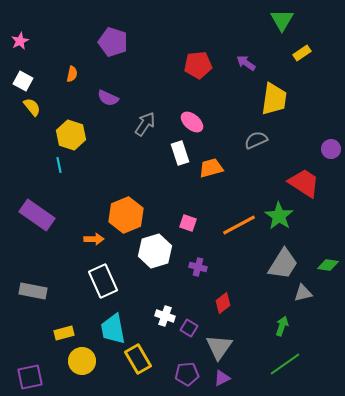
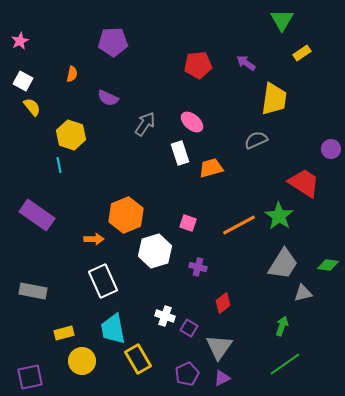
purple pentagon at (113, 42): rotated 20 degrees counterclockwise
purple pentagon at (187, 374): rotated 20 degrees counterclockwise
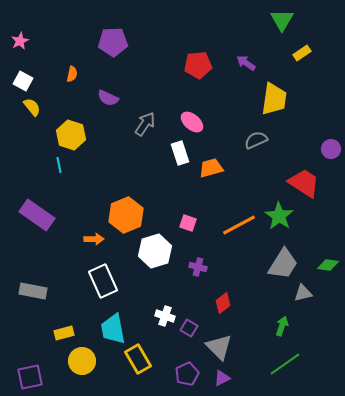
gray triangle at (219, 347): rotated 20 degrees counterclockwise
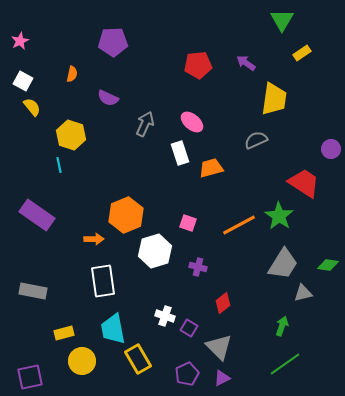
gray arrow at (145, 124): rotated 10 degrees counterclockwise
white rectangle at (103, 281): rotated 16 degrees clockwise
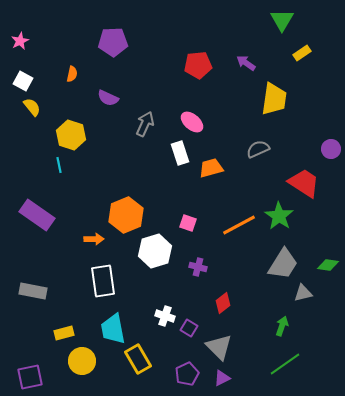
gray semicircle at (256, 140): moved 2 px right, 9 px down
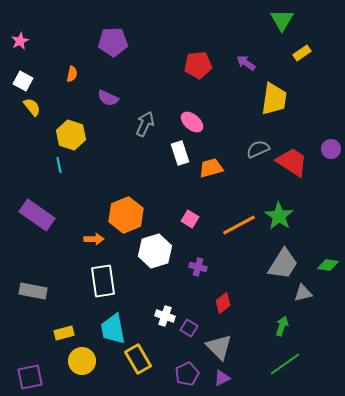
red trapezoid at (304, 183): moved 12 px left, 21 px up
pink square at (188, 223): moved 2 px right, 4 px up; rotated 12 degrees clockwise
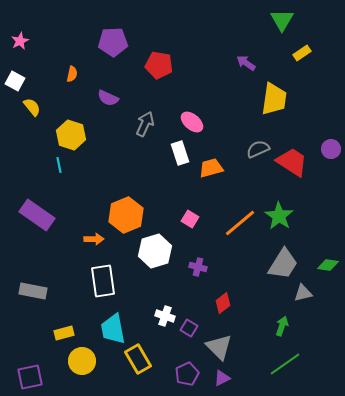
red pentagon at (198, 65): moved 39 px left; rotated 16 degrees clockwise
white square at (23, 81): moved 8 px left
orange line at (239, 225): moved 1 px right, 2 px up; rotated 12 degrees counterclockwise
